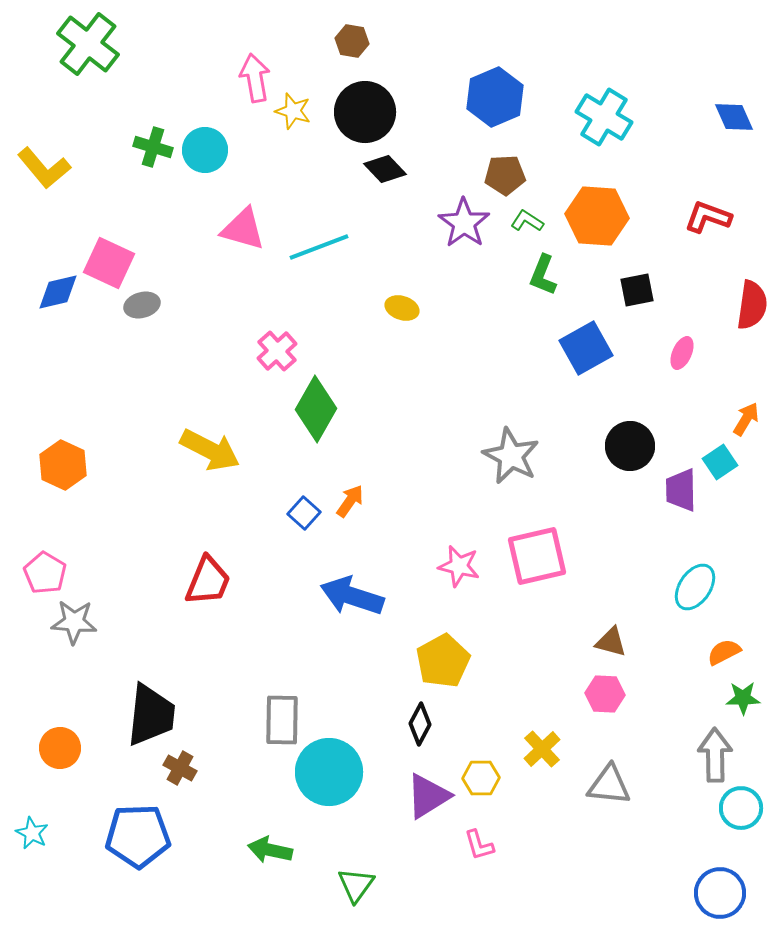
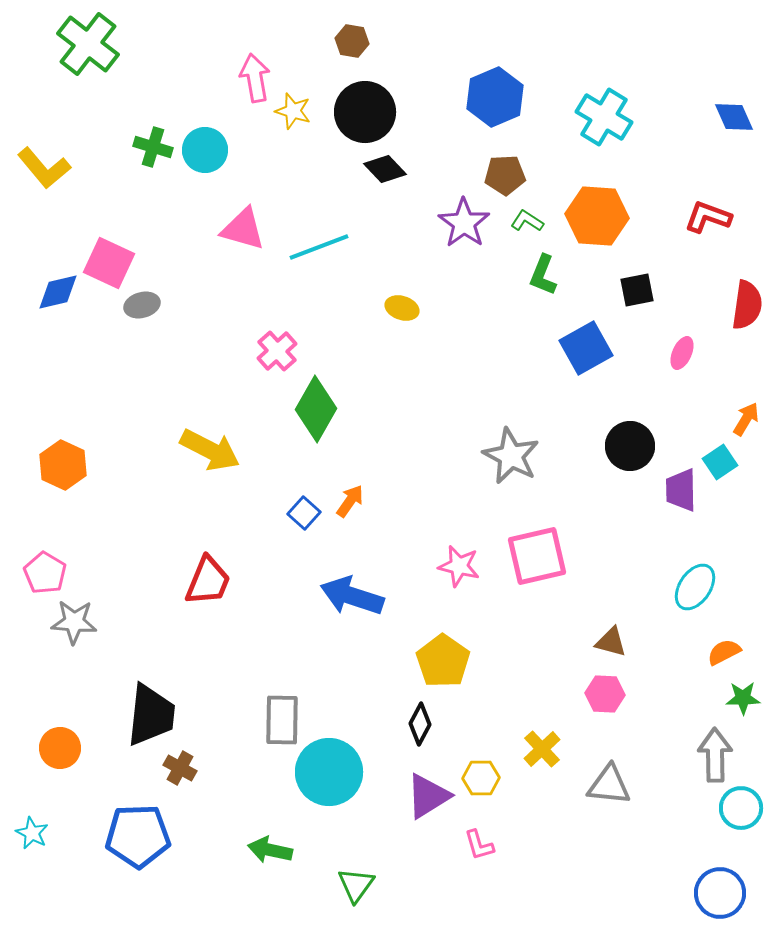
red semicircle at (752, 305): moved 5 px left
yellow pentagon at (443, 661): rotated 8 degrees counterclockwise
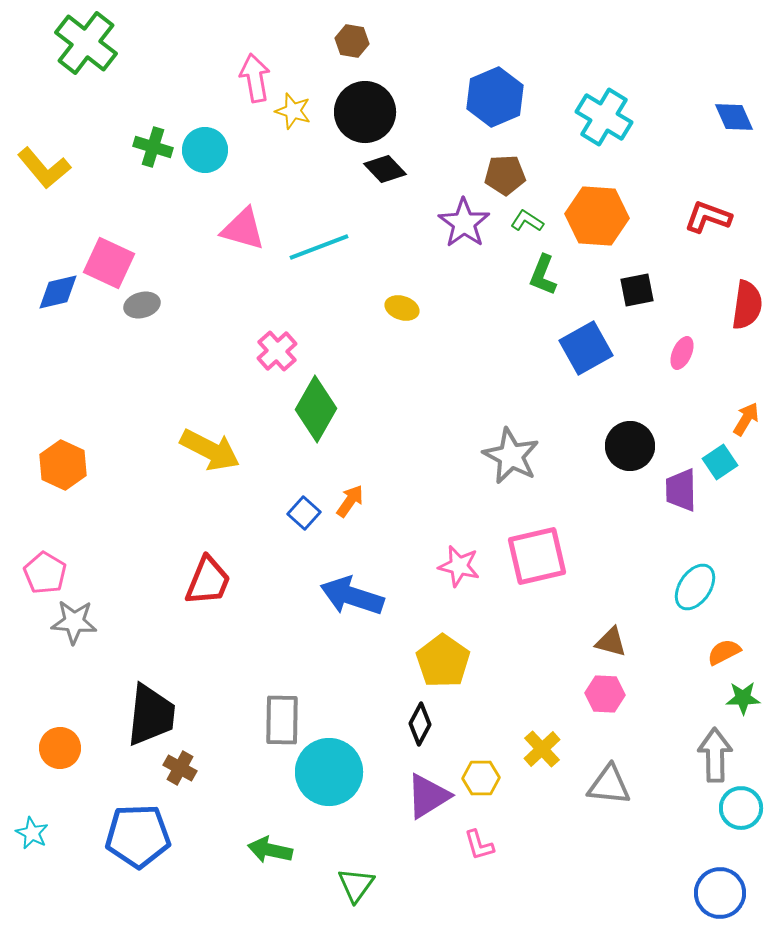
green cross at (88, 44): moved 2 px left, 1 px up
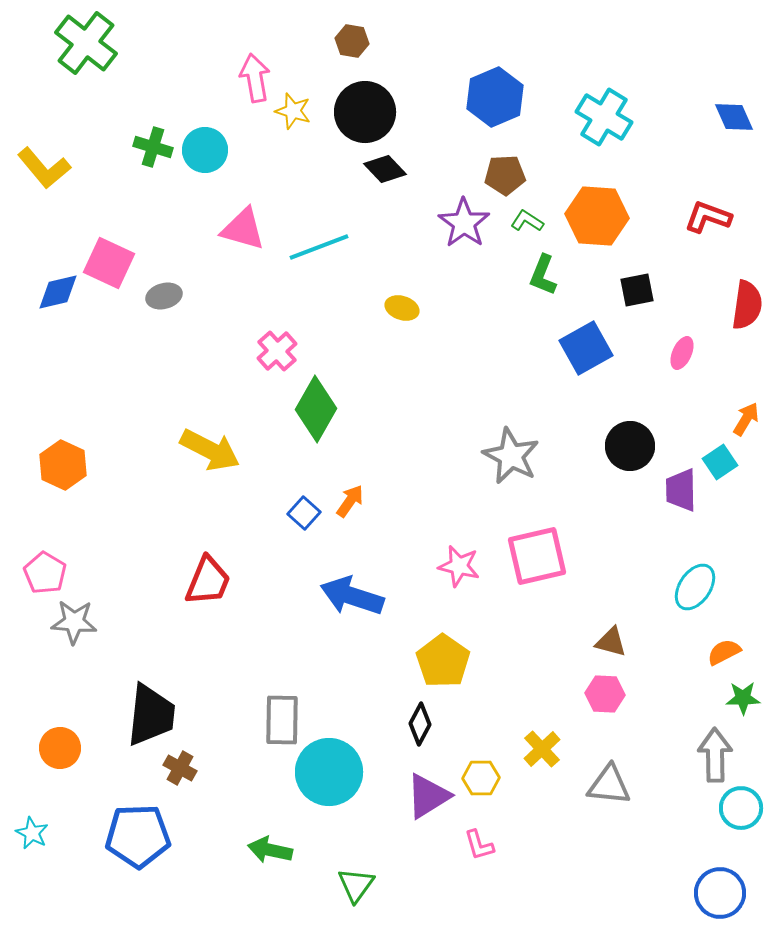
gray ellipse at (142, 305): moved 22 px right, 9 px up
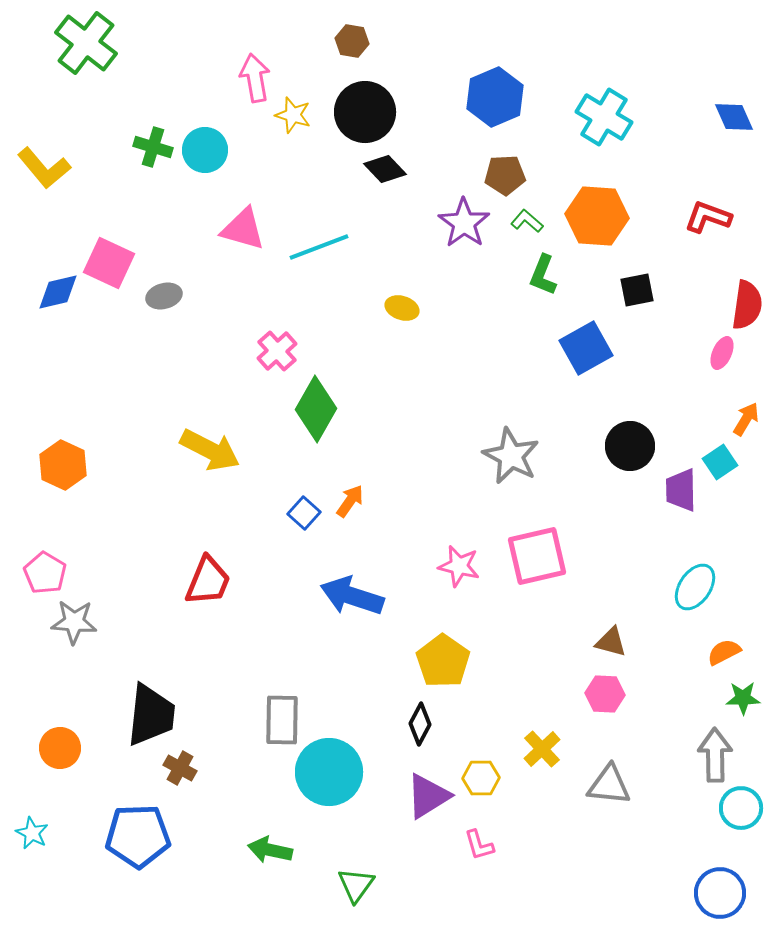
yellow star at (293, 111): moved 4 px down
green L-shape at (527, 221): rotated 8 degrees clockwise
pink ellipse at (682, 353): moved 40 px right
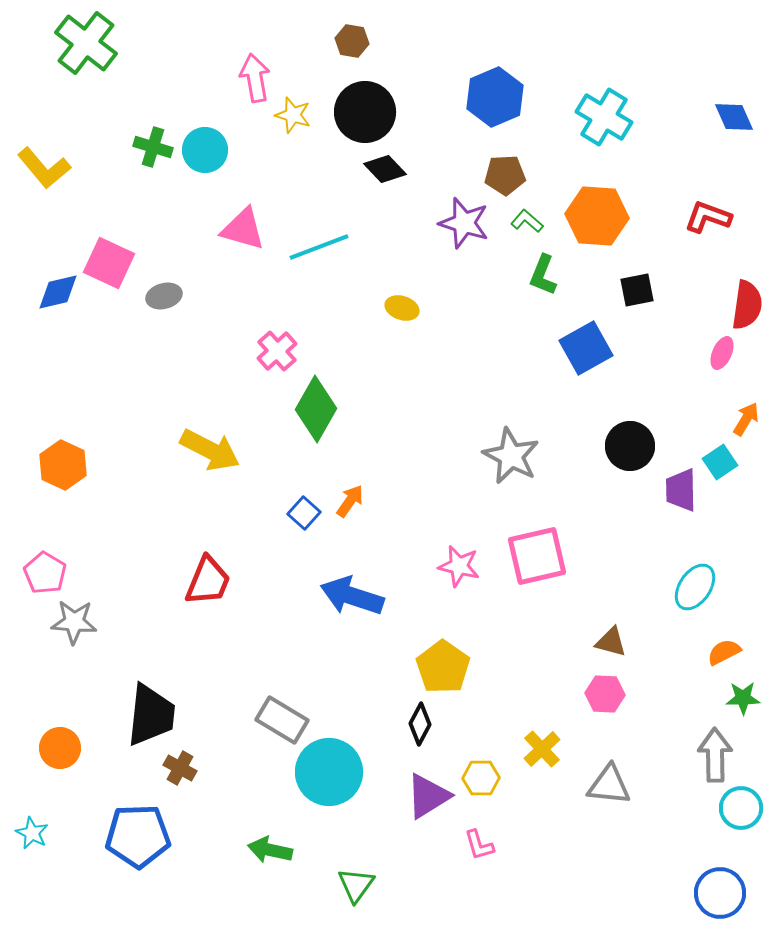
purple star at (464, 223): rotated 18 degrees counterclockwise
yellow pentagon at (443, 661): moved 6 px down
gray rectangle at (282, 720): rotated 60 degrees counterclockwise
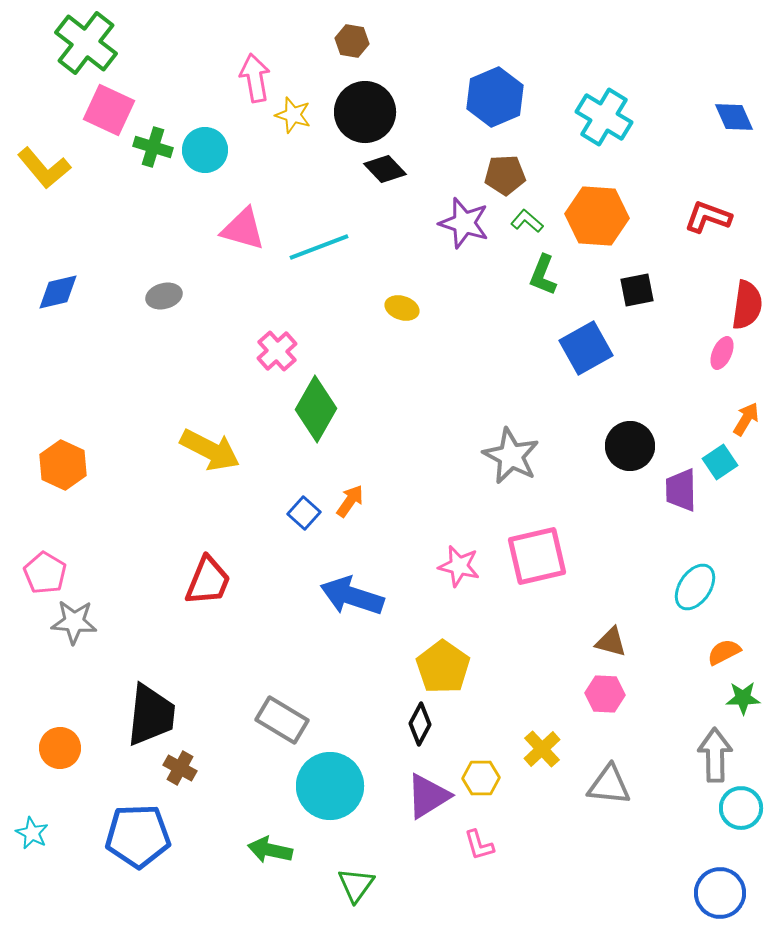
pink square at (109, 263): moved 153 px up
cyan circle at (329, 772): moved 1 px right, 14 px down
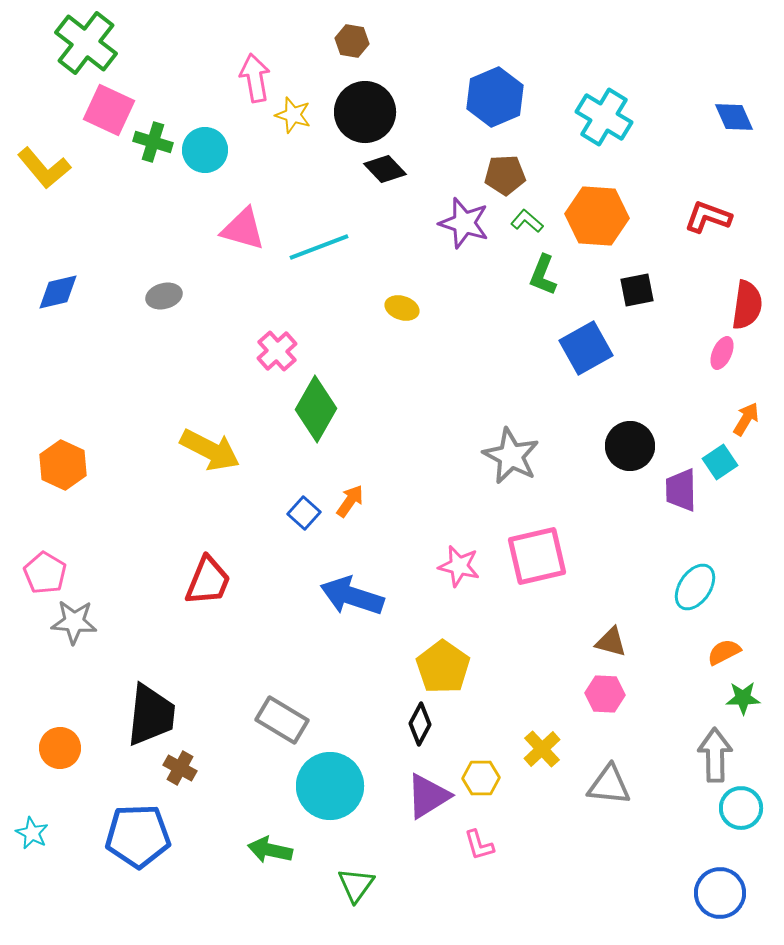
green cross at (153, 147): moved 5 px up
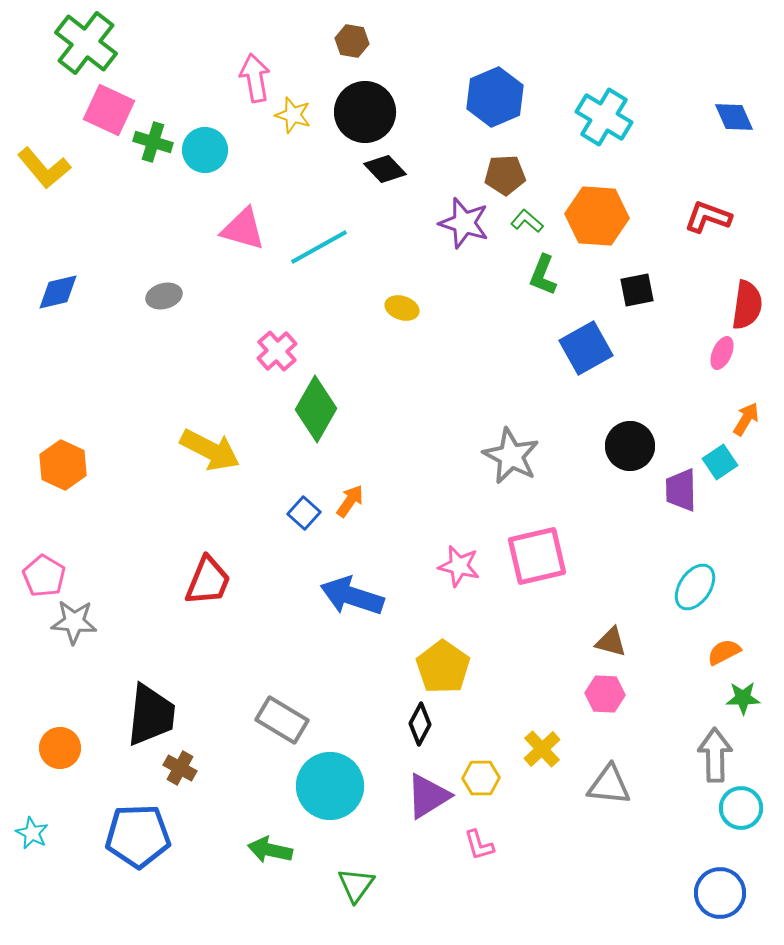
cyan line at (319, 247): rotated 8 degrees counterclockwise
pink pentagon at (45, 573): moved 1 px left, 3 px down
